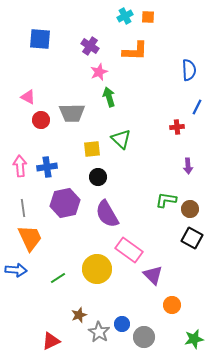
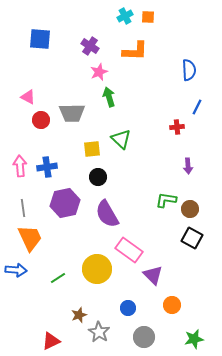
blue circle: moved 6 px right, 16 px up
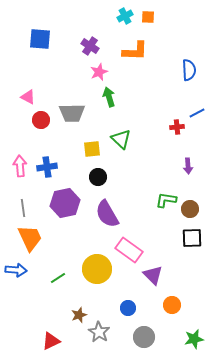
blue line: moved 6 px down; rotated 35 degrees clockwise
black square: rotated 30 degrees counterclockwise
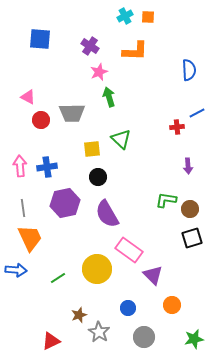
black square: rotated 15 degrees counterclockwise
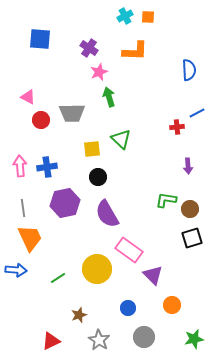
purple cross: moved 1 px left, 2 px down
gray star: moved 8 px down
